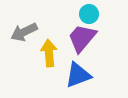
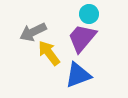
gray arrow: moved 9 px right
yellow arrow: rotated 32 degrees counterclockwise
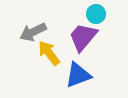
cyan circle: moved 7 px right
purple trapezoid: moved 1 px right, 1 px up
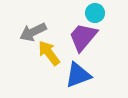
cyan circle: moved 1 px left, 1 px up
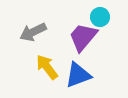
cyan circle: moved 5 px right, 4 px down
yellow arrow: moved 2 px left, 14 px down
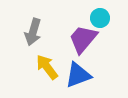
cyan circle: moved 1 px down
gray arrow: rotated 48 degrees counterclockwise
purple trapezoid: moved 2 px down
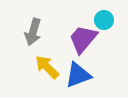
cyan circle: moved 4 px right, 2 px down
yellow arrow: rotated 8 degrees counterclockwise
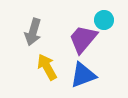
yellow arrow: rotated 16 degrees clockwise
blue triangle: moved 5 px right
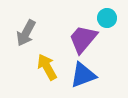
cyan circle: moved 3 px right, 2 px up
gray arrow: moved 7 px left, 1 px down; rotated 12 degrees clockwise
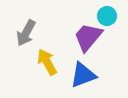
cyan circle: moved 2 px up
purple trapezoid: moved 5 px right, 2 px up
yellow arrow: moved 5 px up
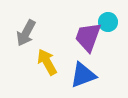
cyan circle: moved 1 px right, 6 px down
purple trapezoid: rotated 20 degrees counterclockwise
